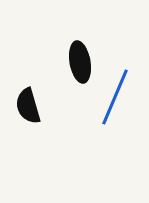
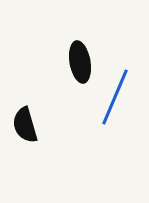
black semicircle: moved 3 px left, 19 px down
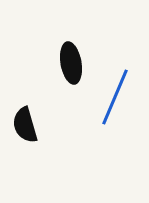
black ellipse: moved 9 px left, 1 px down
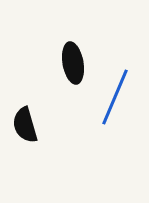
black ellipse: moved 2 px right
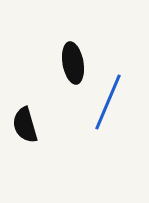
blue line: moved 7 px left, 5 px down
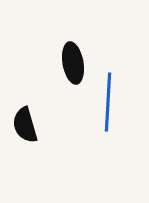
blue line: rotated 20 degrees counterclockwise
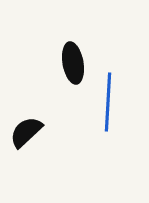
black semicircle: moved 1 px right, 7 px down; rotated 63 degrees clockwise
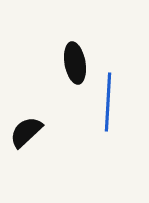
black ellipse: moved 2 px right
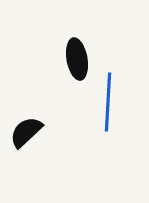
black ellipse: moved 2 px right, 4 px up
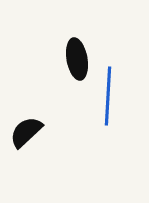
blue line: moved 6 px up
